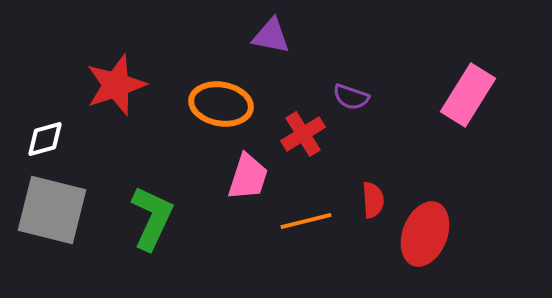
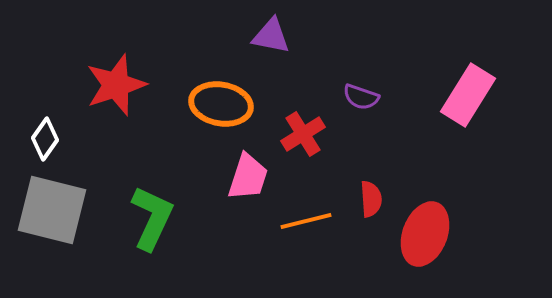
purple semicircle: moved 10 px right
white diamond: rotated 39 degrees counterclockwise
red semicircle: moved 2 px left, 1 px up
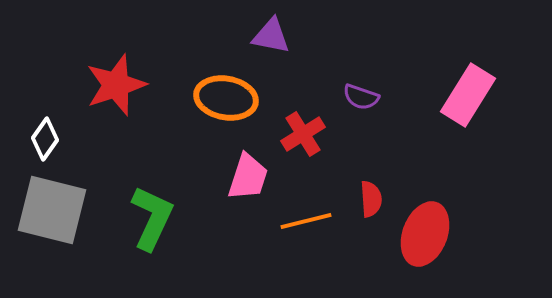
orange ellipse: moved 5 px right, 6 px up
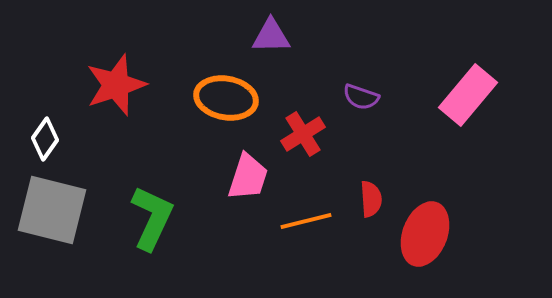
purple triangle: rotated 12 degrees counterclockwise
pink rectangle: rotated 8 degrees clockwise
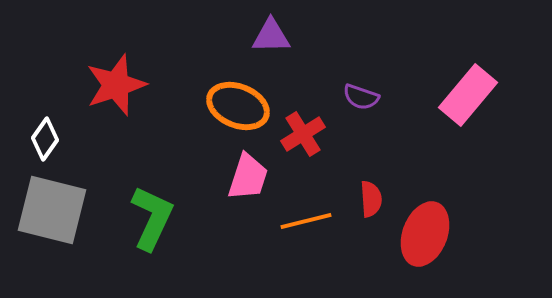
orange ellipse: moved 12 px right, 8 px down; rotated 12 degrees clockwise
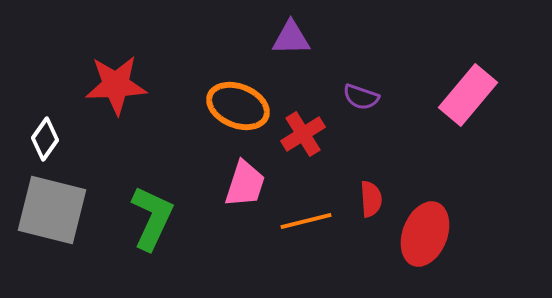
purple triangle: moved 20 px right, 2 px down
red star: rotated 16 degrees clockwise
pink trapezoid: moved 3 px left, 7 px down
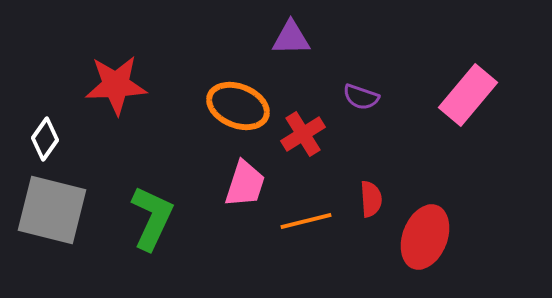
red ellipse: moved 3 px down
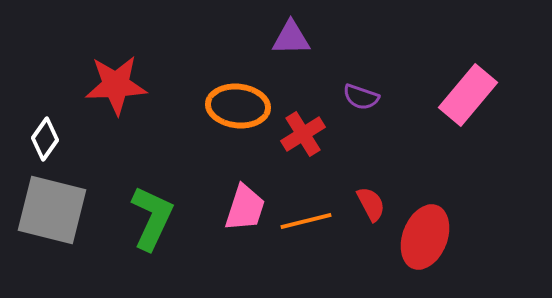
orange ellipse: rotated 16 degrees counterclockwise
pink trapezoid: moved 24 px down
red semicircle: moved 5 px down; rotated 24 degrees counterclockwise
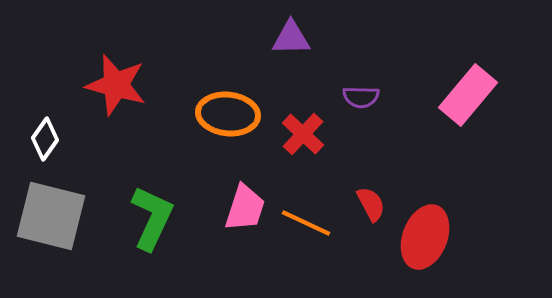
red star: rotated 18 degrees clockwise
purple semicircle: rotated 18 degrees counterclockwise
orange ellipse: moved 10 px left, 8 px down
red cross: rotated 15 degrees counterclockwise
gray square: moved 1 px left, 6 px down
orange line: moved 2 px down; rotated 39 degrees clockwise
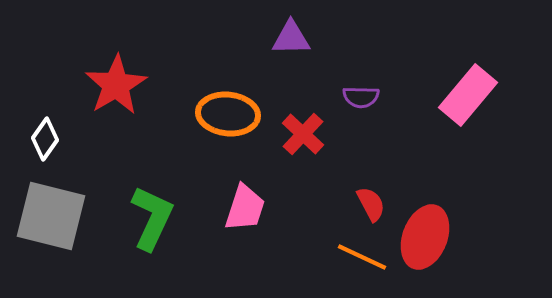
red star: rotated 26 degrees clockwise
orange line: moved 56 px right, 34 px down
